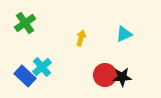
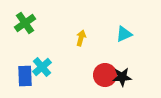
blue rectangle: rotated 45 degrees clockwise
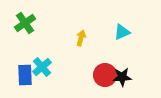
cyan triangle: moved 2 px left, 2 px up
blue rectangle: moved 1 px up
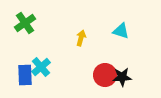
cyan triangle: moved 1 px left, 1 px up; rotated 42 degrees clockwise
cyan cross: moved 1 px left
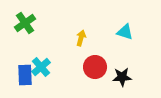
cyan triangle: moved 4 px right, 1 px down
red circle: moved 10 px left, 8 px up
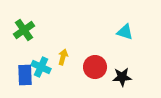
green cross: moved 1 px left, 7 px down
yellow arrow: moved 18 px left, 19 px down
cyan cross: rotated 24 degrees counterclockwise
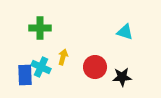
green cross: moved 16 px right, 2 px up; rotated 35 degrees clockwise
